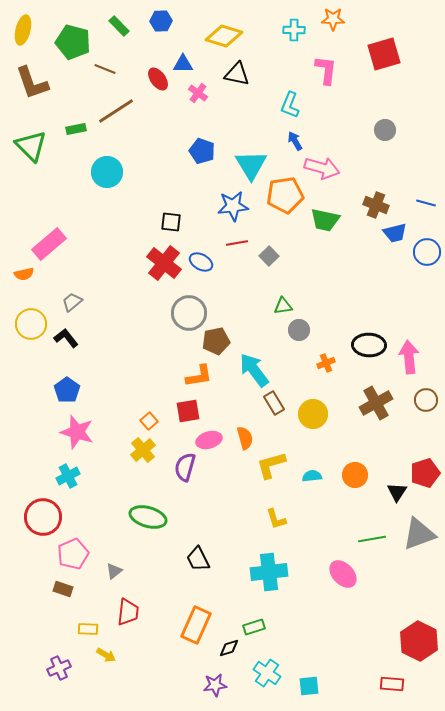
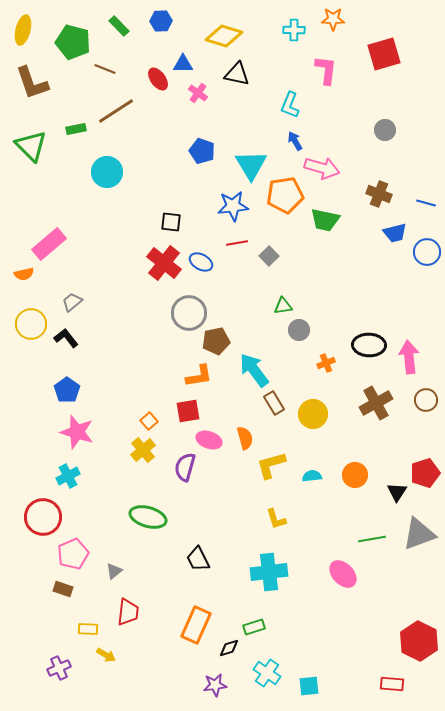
brown cross at (376, 205): moved 3 px right, 11 px up
pink ellipse at (209, 440): rotated 35 degrees clockwise
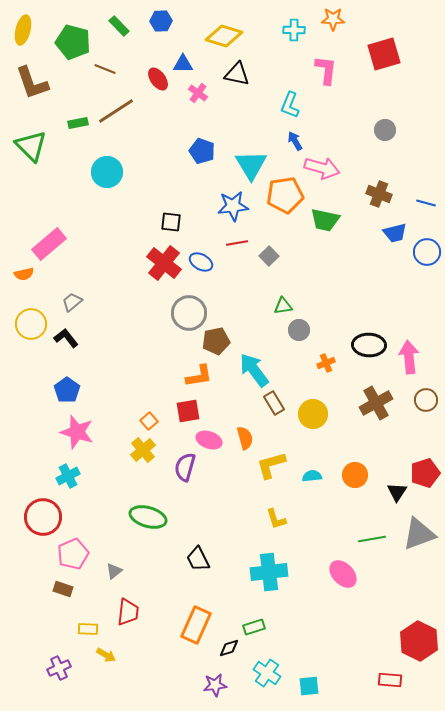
green rectangle at (76, 129): moved 2 px right, 6 px up
red rectangle at (392, 684): moved 2 px left, 4 px up
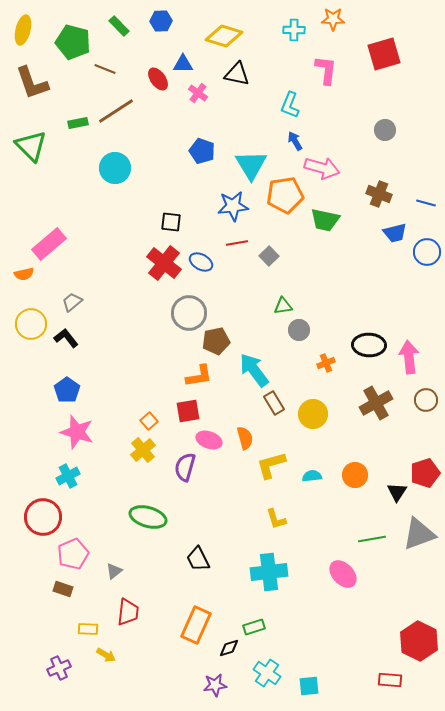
cyan circle at (107, 172): moved 8 px right, 4 px up
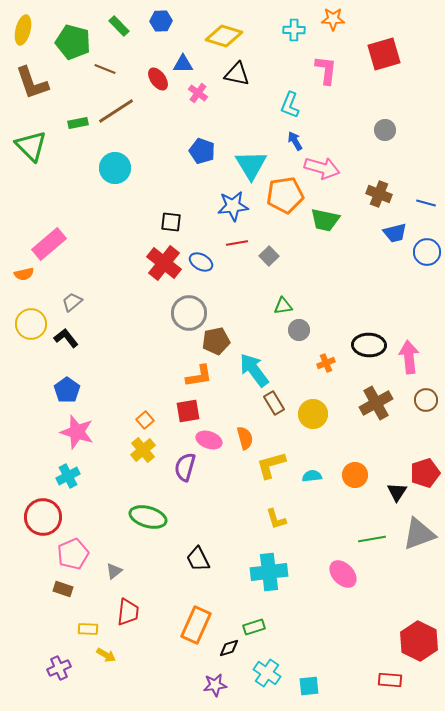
orange square at (149, 421): moved 4 px left, 1 px up
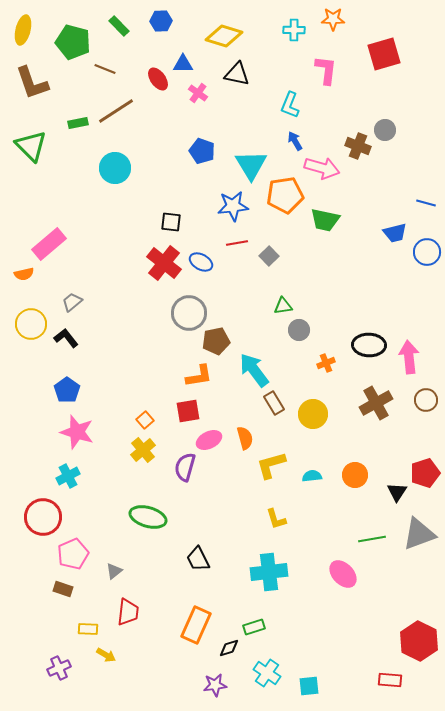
brown cross at (379, 194): moved 21 px left, 48 px up
pink ellipse at (209, 440): rotated 45 degrees counterclockwise
